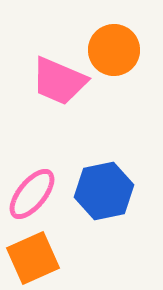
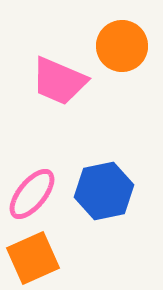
orange circle: moved 8 px right, 4 px up
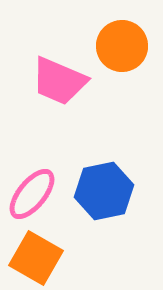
orange square: moved 3 px right; rotated 36 degrees counterclockwise
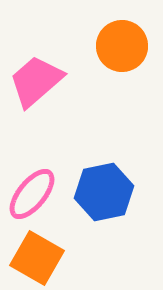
pink trapezoid: moved 23 px left; rotated 116 degrees clockwise
blue hexagon: moved 1 px down
orange square: moved 1 px right
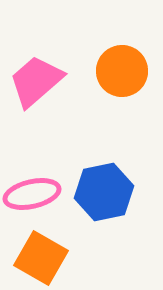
orange circle: moved 25 px down
pink ellipse: rotated 38 degrees clockwise
orange square: moved 4 px right
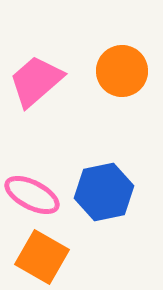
pink ellipse: moved 1 px down; rotated 40 degrees clockwise
orange square: moved 1 px right, 1 px up
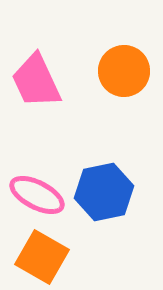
orange circle: moved 2 px right
pink trapezoid: rotated 74 degrees counterclockwise
pink ellipse: moved 5 px right
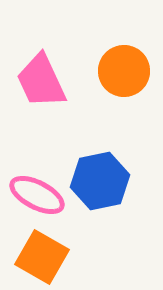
pink trapezoid: moved 5 px right
blue hexagon: moved 4 px left, 11 px up
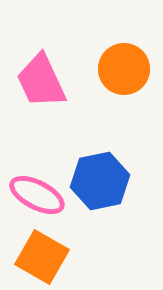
orange circle: moved 2 px up
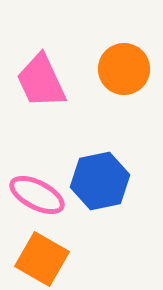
orange square: moved 2 px down
